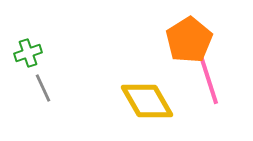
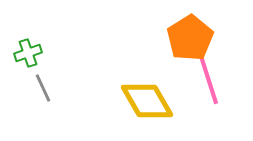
orange pentagon: moved 1 px right, 2 px up
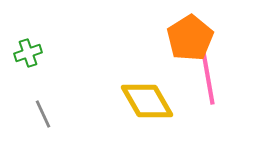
pink line: rotated 8 degrees clockwise
gray line: moved 26 px down
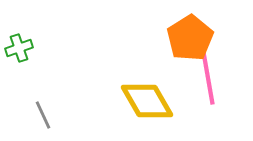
green cross: moved 9 px left, 5 px up
gray line: moved 1 px down
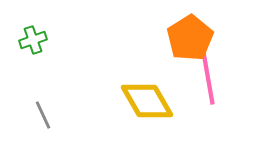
green cross: moved 14 px right, 8 px up
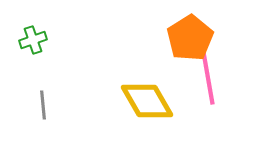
gray line: moved 10 px up; rotated 20 degrees clockwise
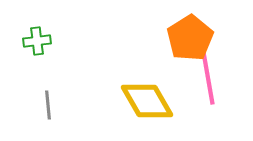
green cross: moved 4 px right, 1 px down; rotated 12 degrees clockwise
gray line: moved 5 px right
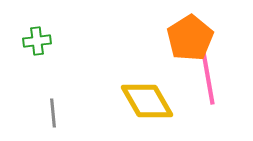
gray line: moved 5 px right, 8 px down
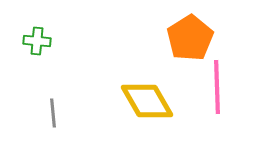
green cross: rotated 12 degrees clockwise
pink line: moved 9 px right, 9 px down; rotated 8 degrees clockwise
